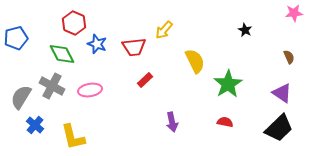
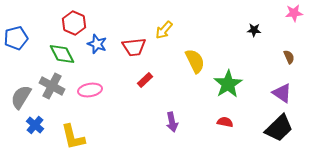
black star: moved 9 px right; rotated 24 degrees counterclockwise
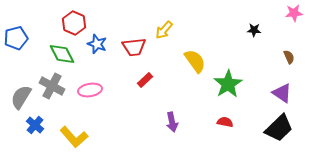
yellow semicircle: rotated 10 degrees counterclockwise
yellow L-shape: moved 1 px right; rotated 28 degrees counterclockwise
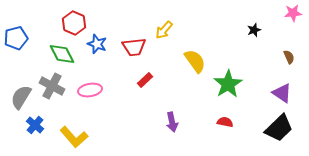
pink star: moved 1 px left
black star: rotated 24 degrees counterclockwise
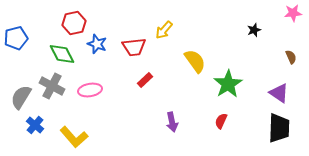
red hexagon: rotated 25 degrees clockwise
brown semicircle: moved 2 px right
purple triangle: moved 3 px left
red semicircle: moved 4 px left, 1 px up; rotated 77 degrees counterclockwise
black trapezoid: rotated 44 degrees counterclockwise
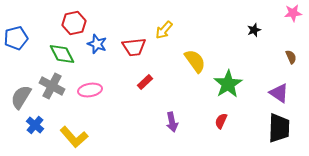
red rectangle: moved 2 px down
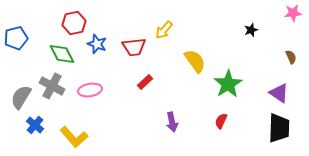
black star: moved 3 px left
